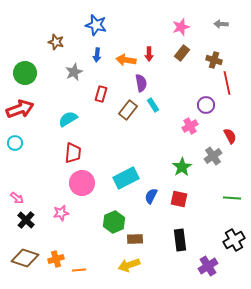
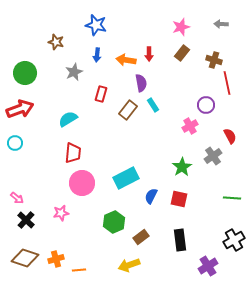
brown rectangle at (135, 239): moved 6 px right, 2 px up; rotated 35 degrees counterclockwise
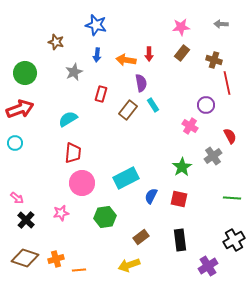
pink star at (181, 27): rotated 12 degrees clockwise
pink cross at (190, 126): rotated 28 degrees counterclockwise
green hexagon at (114, 222): moved 9 px left, 5 px up; rotated 15 degrees clockwise
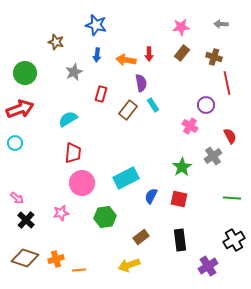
brown cross at (214, 60): moved 3 px up
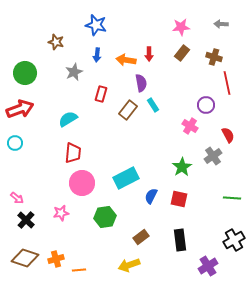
red semicircle at (230, 136): moved 2 px left, 1 px up
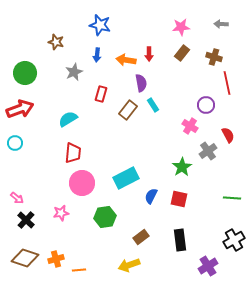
blue star at (96, 25): moved 4 px right
gray cross at (213, 156): moved 5 px left, 5 px up
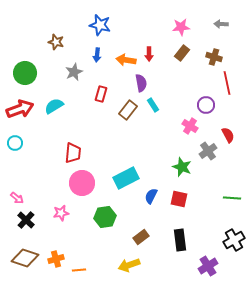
cyan semicircle at (68, 119): moved 14 px left, 13 px up
green star at (182, 167): rotated 18 degrees counterclockwise
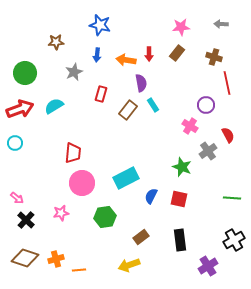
brown star at (56, 42): rotated 21 degrees counterclockwise
brown rectangle at (182, 53): moved 5 px left
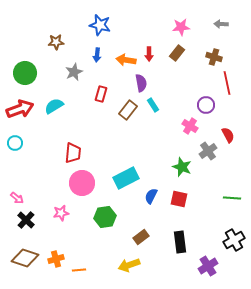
black rectangle at (180, 240): moved 2 px down
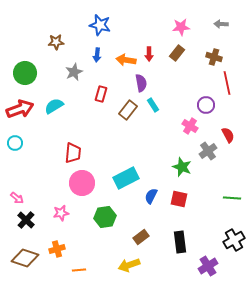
orange cross at (56, 259): moved 1 px right, 10 px up
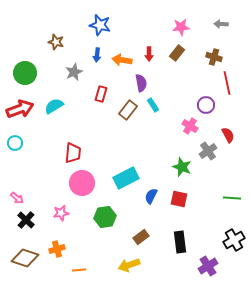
brown star at (56, 42): rotated 21 degrees clockwise
orange arrow at (126, 60): moved 4 px left
